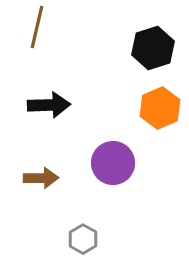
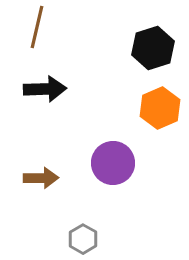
black arrow: moved 4 px left, 16 px up
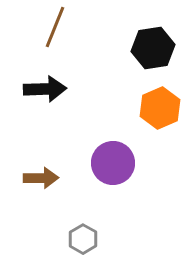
brown line: moved 18 px right; rotated 9 degrees clockwise
black hexagon: rotated 9 degrees clockwise
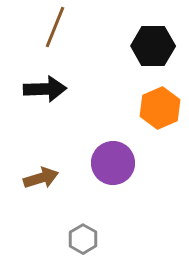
black hexagon: moved 2 px up; rotated 9 degrees clockwise
brown arrow: rotated 16 degrees counterclockwise
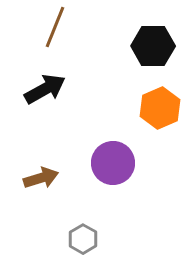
black arrow: rotated 27 degrees counterclockwise
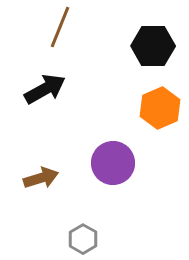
brown line: moved 5 px right
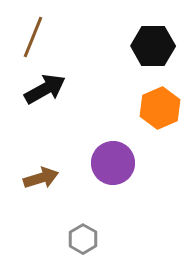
brown line: moved 27 px left, 10 px down
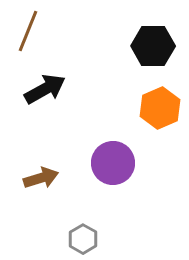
brown line: moved 5 px left, 6 px up
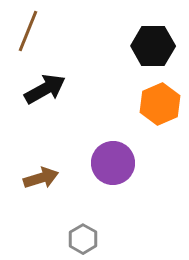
orange hexagon: moved 4 px up
